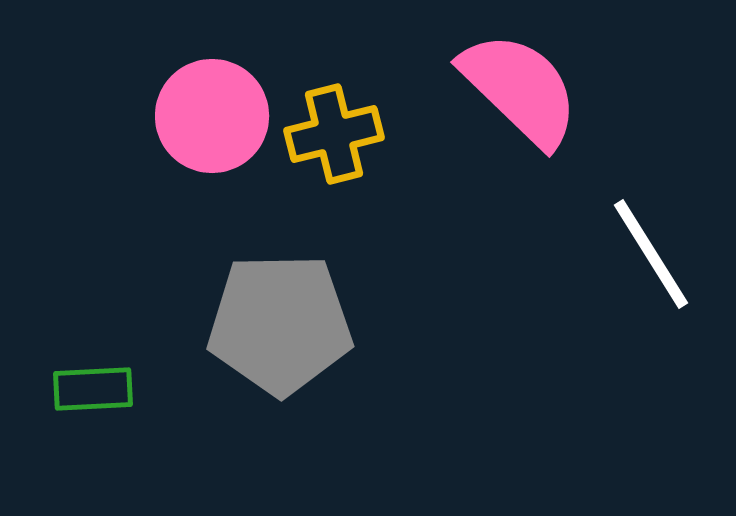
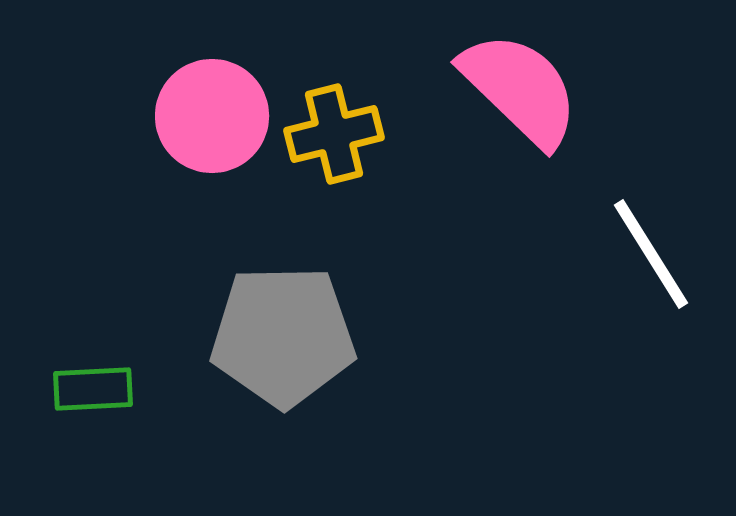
gray pentagon: moved 3 px right, 12 px down
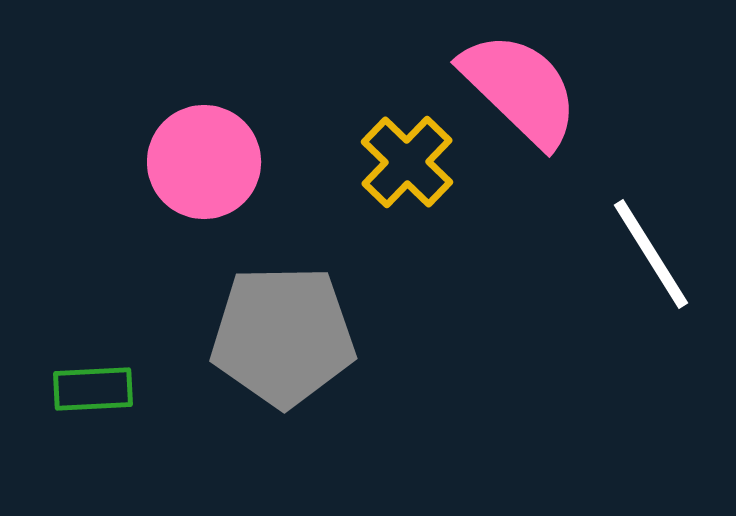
pink circle: moved 8 px left, 46 px down
yellow cross: moved 73 px right, 28 px down; rotated 32 degrees counterclockwise
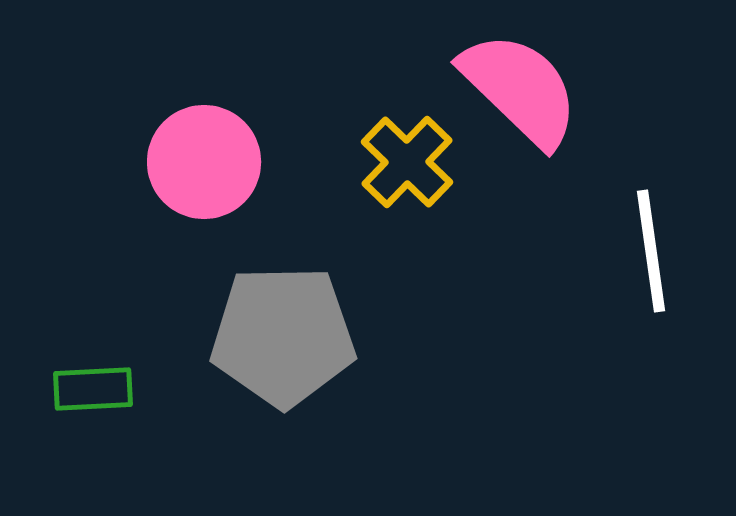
white line: moved 3 px up; rotated 24 degrees clockwise
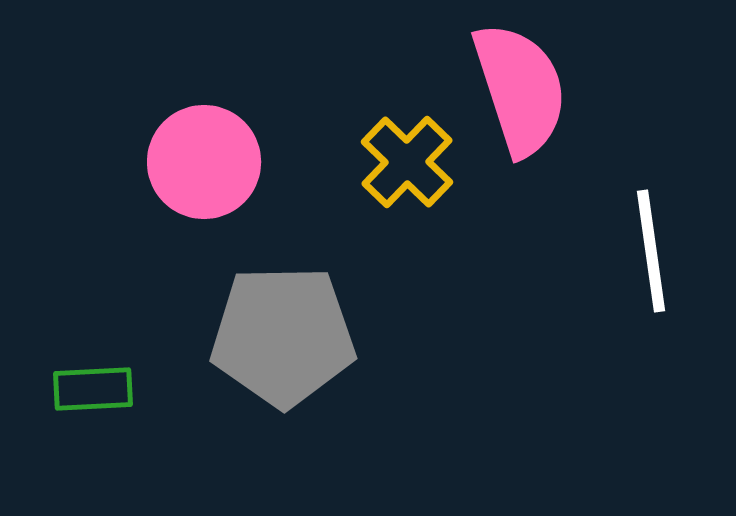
pink semicircle: rotated 28 degrees clockwise
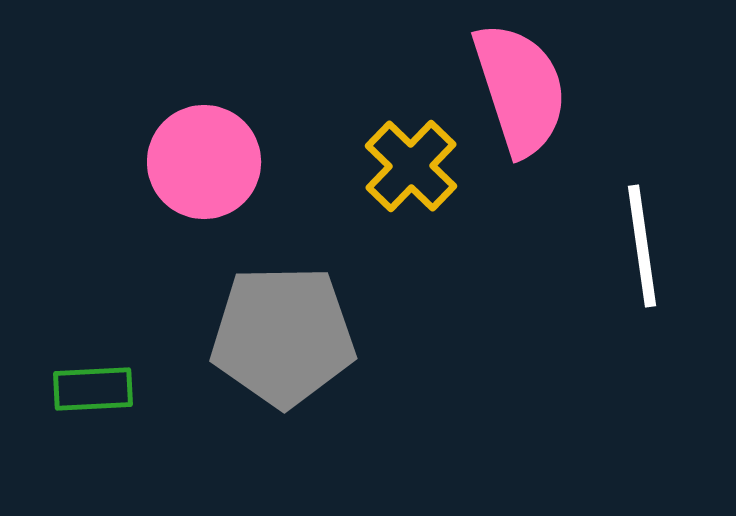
yellow cross: moved 4 px right, 4 px down
white line: moved 9 px left, 5 px up
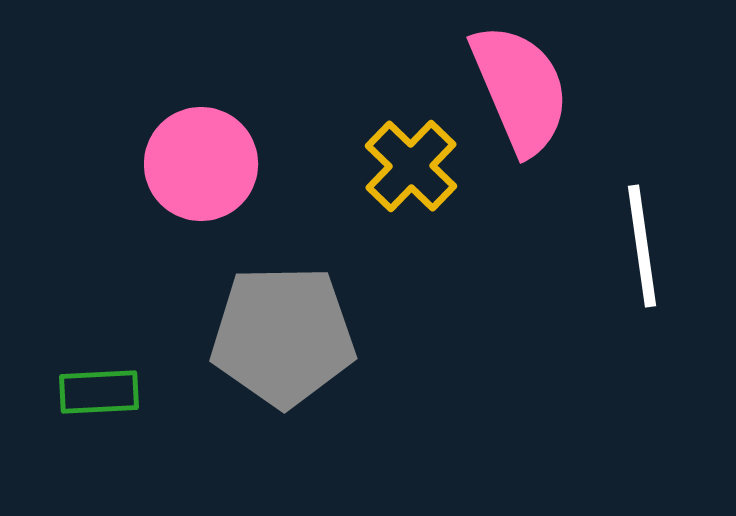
pink semicircle: rotated 5 degrees counterclockwise
pink circle: moved 3 px left, 2 px down
green rectangle: moved 6 px right, 3 px down
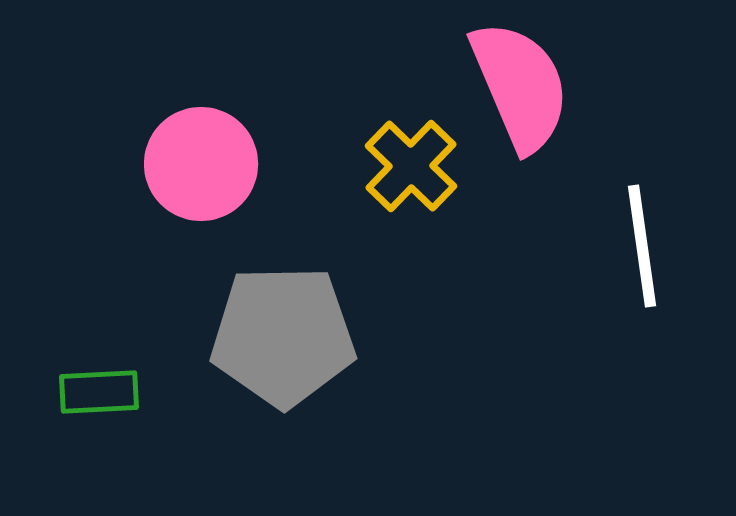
pink semicircle: moved 3 px up
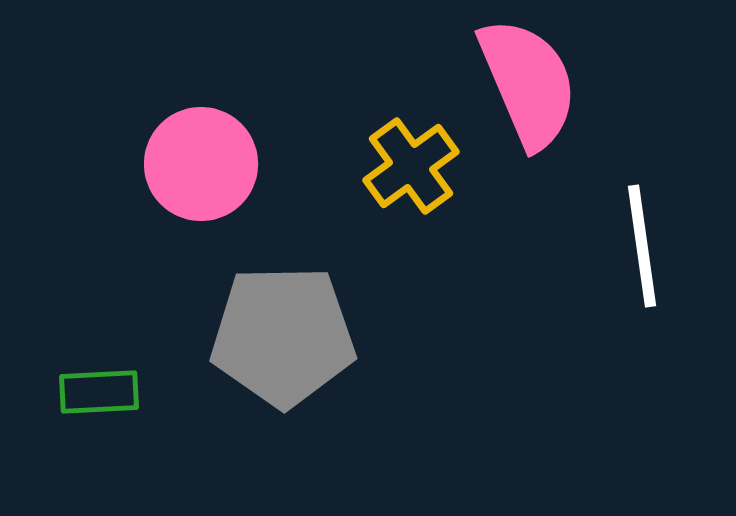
pink semicircle: moved 8 px right, 3 px up
yellow cross: rotated 10 degrees clockwise
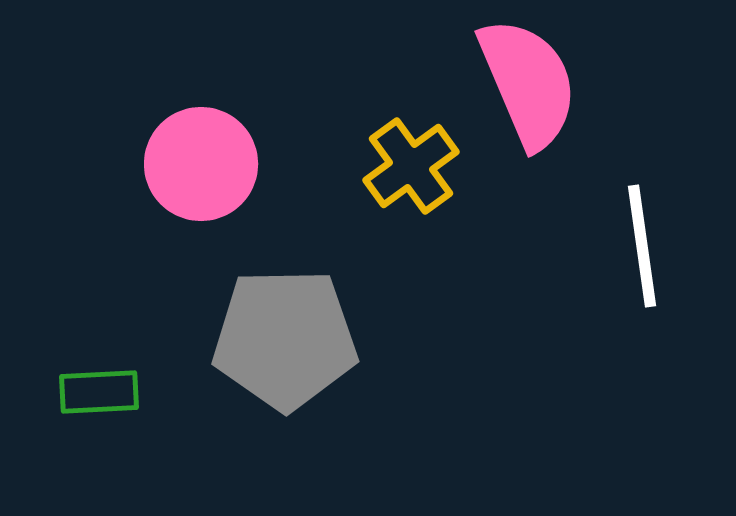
gray pentagon: moved 2 px right, 3 px down
